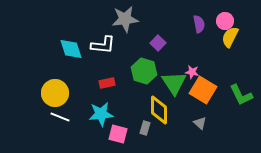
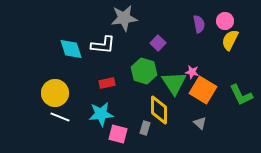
gray star: moved 1 px left, 1 px up
yellow semicircle: moved 3 px down
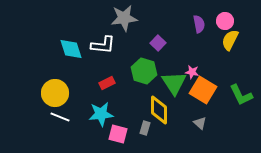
red rectangle: rotated 14 degrees counterclockwise
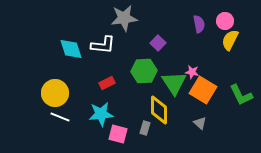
green hexagon: rotated 20 degrees counterclockwise
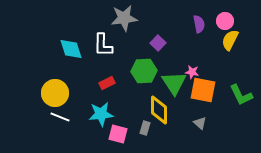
white L-shape: rotated 85 degrees clockwise
orange square: rotated 20 degrees counterclockwise
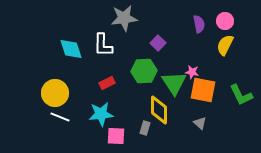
yellow semicircle: moved 5 px left, 5 px down
pink square: moved 2 px left, 2 px down; rotated 12 degrees counterclockwise
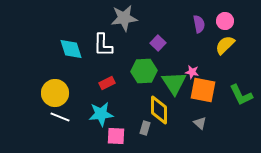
yellow semicircle: rotated 20 degrees clockwise
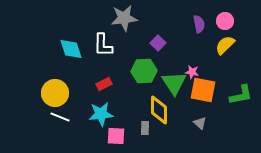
red rectangle: moved 3 px left, 1 px down
green L-shape: rotated 75 degrees counterclockwise
gray rectangle: rotated 16 degrees counterclockwise
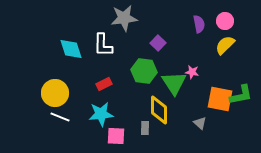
green hexagon: rotated 10 degrees clockwise
orange square: moved 17 px right, 9 px down
